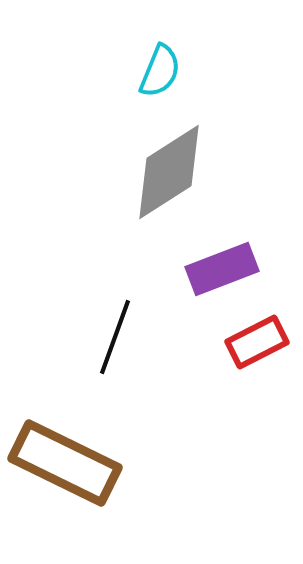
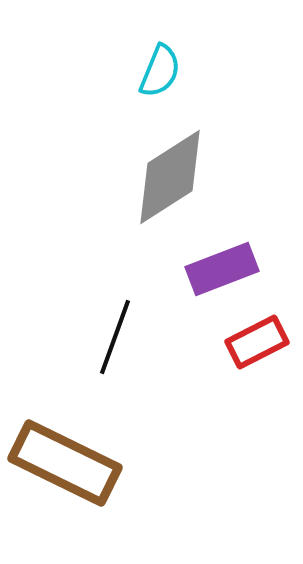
gray diamond: moved 1 px right, 5 px down
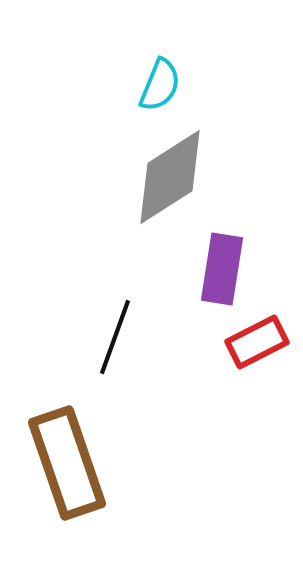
cyan semicircle: moved 14 px down
purple rectangle: rotated 60 degrees counterclockwise
brown rectangle: moved 2 px right; rotated 45 degrees clockwise
